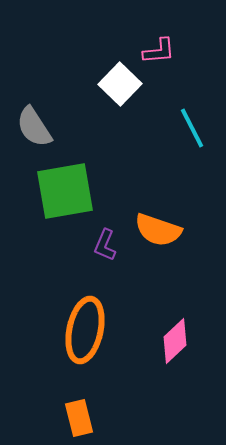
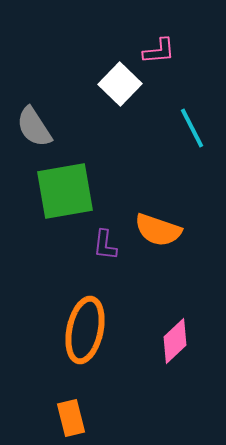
purple L-shape: rotated 16 degrees counterclockwise
orange rectangle: moved 8 px left
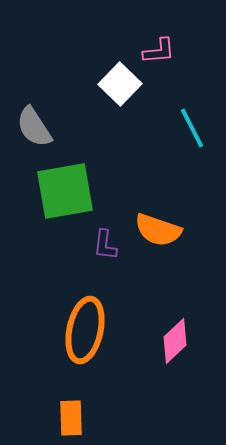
orange rectangle: rotated 12 degrees clockwise
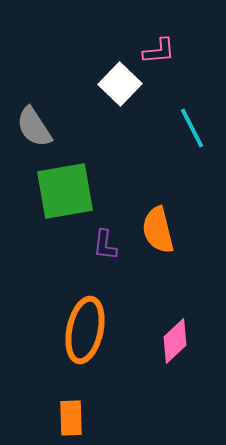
orange semicircle: rotated 57 degrees clockwise
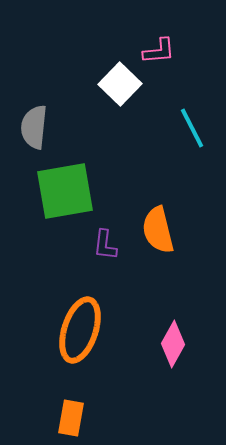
gray semicircle: rotated 39 degrees clockwise
orange ellipse: moved 5 px left; rotated 6 degrees clockwise
pink diamond: moved 2 px left, 3 px down; rotated 18 degrees counterclockwise
orange rectangle: rotated 12 degrees clockwise
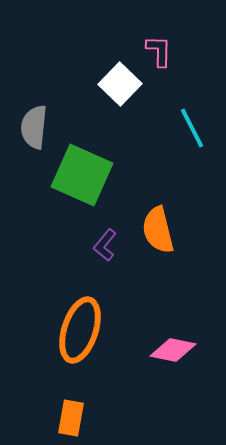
pink L-shape: rotated 84 degrees counterclockwise
green square: moved 17 px right, 16 px up; rotated 34 degrees clockwise
purple L-shape: rotated 32 degrees clockwise
pink diamond: moved 6 px down; rotated 72 degrees clockwise
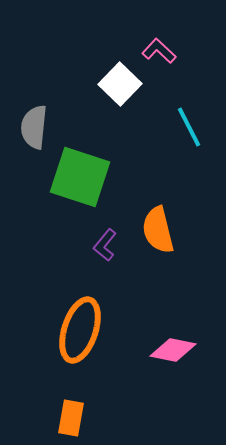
pink L-shape: rotated 48 degrees counterclockwise
cyan line: moved 3 px left, 1 px up
green square: moved 2 px left, 2 px down; rotated 6 degrees counterclockwise
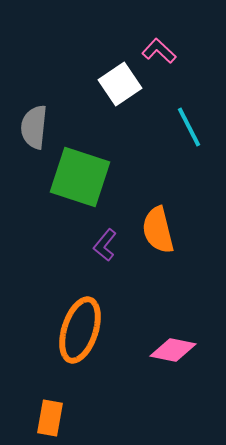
white square: rotated 12 degrees clockwise
orange rectangle: moved 21 px left
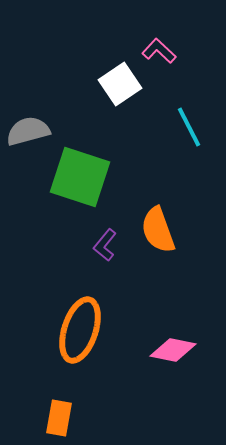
gray semicircle: moved 6 px left, 4 px down; rotated 69 degrees clockwise
orange semicircle: rotated 6 degrees counterclockwise
orange rectangle: moved 9 px right
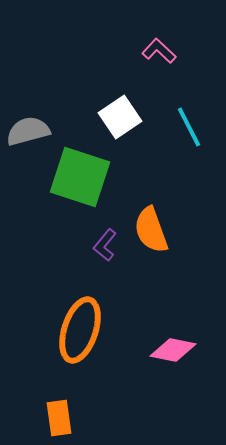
white square: moved 33 px down
orange semicircle: moved 7 px left
orange rectangle: rotated 18 degrees counterclockwise
